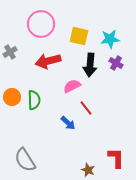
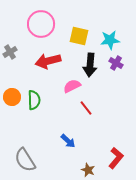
cyan star: moved 1 px down
blue arrow: moved 18 px down
red L-shape: rotated 40 degrees clockwise
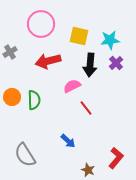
purple cross: rotated 16 degrees clockwise
gray semicircle: moved 5 px up
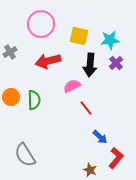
orange circle: moved 1 px left
blue arrow: moved 32 px right, 4 px up
brown star: moved 2 px right
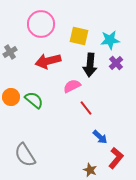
green semicircle: rotated 48 degrees counterclockwise
